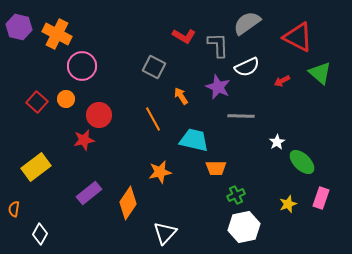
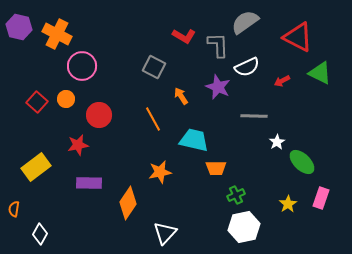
gray semicircle: moved 2 px left, 1 px up
green triangle: rotated 15 degrees counterclockwise
gray line: moved 13 px right
red star: moved 6 px left, 5 px down
purple rectangle: moved 10 px up; rotated 40 degrees clockwise
yellow star: rotated 12 degrees counterclockwise
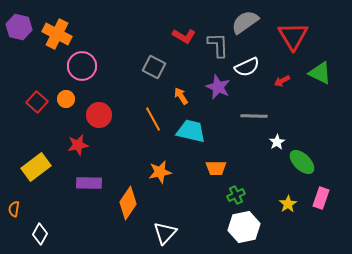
red triangle: moved 5 px left, 1 px up; rotated 32 degrees clockwise
cyan trapezoid: moved 3 px left, 9 px up
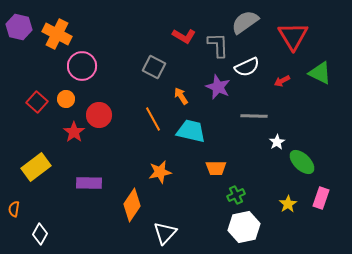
red star: moved 4 px left, 13 px up; rotated 25 degrees counterclockwise
orange diamond: moved 4 px right, 2 px down
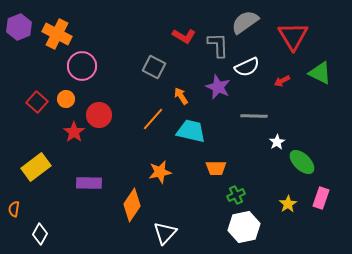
purple hexagon: rotated 25 degrees clockwise
orange line: rotated 70 degrees clockwise
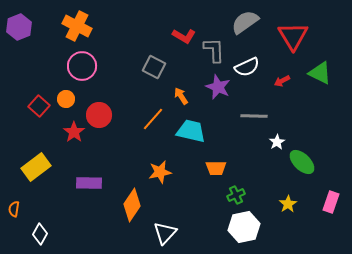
orange cross: moved 20 px right, 8 px up
gray L-shape: moved 4 px left, 5 px down
red square: moved 2 px right, 4 px down
pink rectangle: moved 10 px right, 4 px down
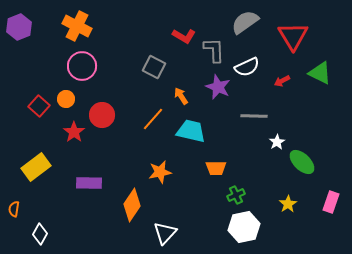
red circle: moved 3 px right
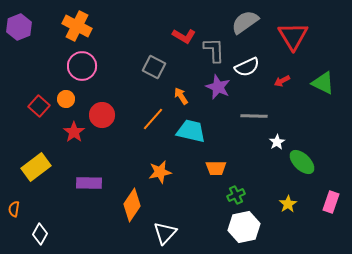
green triangle: moved 3 px right, 10 px down
